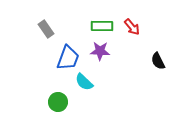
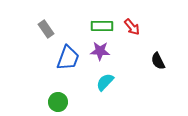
cyan semicircle: moved 21 px right; rotated 90 degrees clockwise
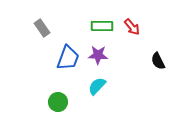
gray rectangle: moved 4 px left, 1 px up
purple star: moved 2 px left, 4 px down
cyan semicircle: moved 8 px left, 4 px down
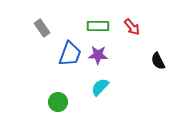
green rectangle: moved 4 px left
blue trapezoid: moved 2 px right, 4 px up
cyan semicircle: moved 3 px right, 1 px down
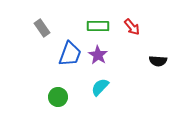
purple star: rotated 30 degrees clockwise
black semicircle: rotated 60 degrees counterclockwise
green circle: moved 5 px up
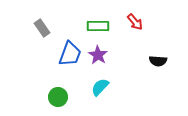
red arrow: moved 3 px right, 5 px up
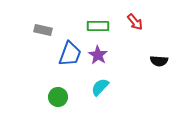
gray rectangle: moved 1 px right, 2 px down; rotated 42 degrees counterclockwise
black semicircle: moved 1 px right
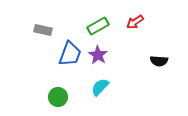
red arrow: rotated 96 degrees clockwise
green rectangle: rotated 30 degrees counterclockwise
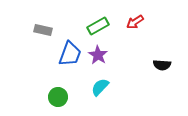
black semicircle: moved 3 px right, 4 px down
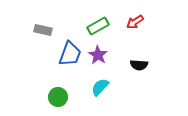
black semicircle: moved 23 px left
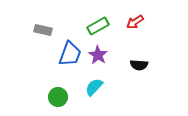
cyan semicircle: moved 6 px left
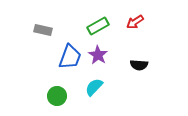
blue trapezoid: moved 3 px down
green circle: moved 1 px left, 1 px up
